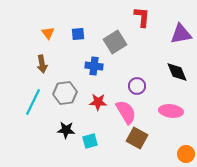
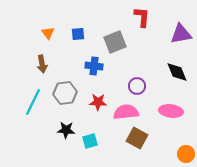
gray square: rotated 10 degrees clockwise
pink semicircle: rotated 65 degrees counterclockwise
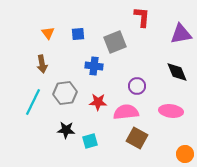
orange circle: moved 1 px left
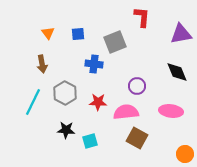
blue cross: moved 2 px up
gray hexagon: rotated 25 degrees counterclockwise
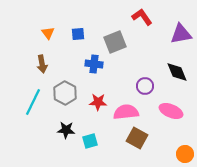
red L-shape: rotated 40 degrees counterclockwise
purple circle: moved 8 px right
pink ellipse: rotated 15 degrees clockwise
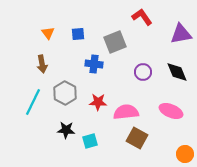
purple circle: moved 2 px left, 14 px up
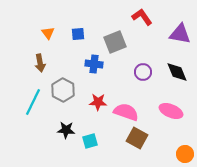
purple triangle: moved 1 px left; rotated 20 degrees clockwise
brown arrow: moved 2 px left, 1 px up
gray hexagon: moved 2 px left, 3 px up
pink semicircle: rotated 25 degrees clockwise
